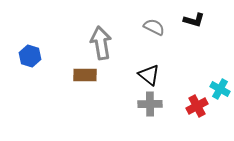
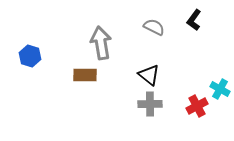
black L-shape: rotated 110 degrees clockwise
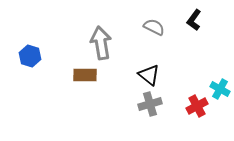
gray cross: rotated 15 degrees counterclockwise
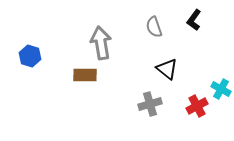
gray semicircle: rotated 135 degrees counterclockwise
black triangle: moved 18 px right, 6 px up
cyan cross: moved 1 px right
